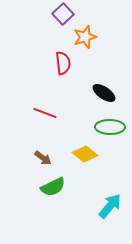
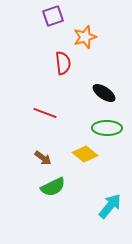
purple square: moved 10 px left, 2 px down; rotated 25 degrees clockwise
green ellipse: moved 3 px left, 1 px down
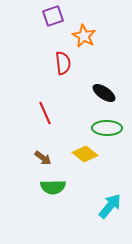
orange star: moved 1 px left, 1 px up; rotated 25 degrees counterclockwise
red line: rotated 45 degrees clockwise
green semicircle: rotated 25 degrees clockwise
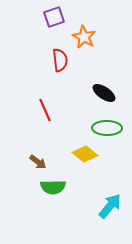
purple square: moved 1 px right, 1 px down
orange star: moved 1 px down
red semicircle: moved 3 px left, 3 px up
red line: moved 3 px up
brown arrow: moved 5 px left, 4 px down
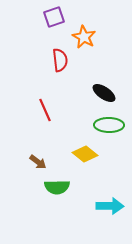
green ellipse: moved 2 px right, 3 px up
green semicircle: moved 4 px right
cyan arrow: rotated 52 degrees clockwise
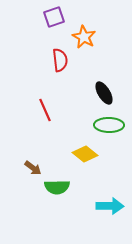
black ellipse: rotated 25 degrees clockwise
brown arrow: moved 5 px left, 6 px down
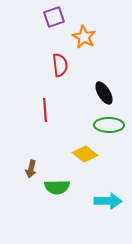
red semicircle: moved 5 px down
red line: rotated 20 degrees clockwise
brown arrow: moved 2 px left, 1 px down; rotated 66 degrees clockwise
cyan arrow: moved 2 px left, 5 px up
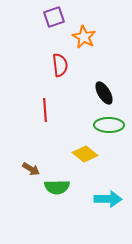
brown arrow: rotated 72 degrees counterclockwise
cyan arrow: moved 2 px up
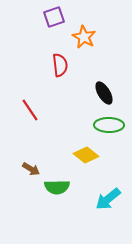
red line: moved 15 px left; rotated 30 degrees counterclockwise
yellow diamond: moved 1 px right, 1 px down
cyan arrow: rotated 140 degrees clockwise
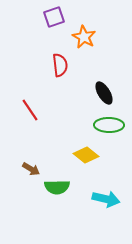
cyan arrow: moved 2 px left; rotated 128 degrees counterclockwise
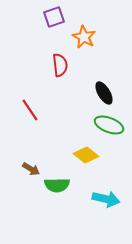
green ellipse: rotated 20 degrees clockwise
green semicircle: moved 2 px up
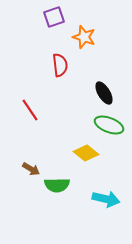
orange star: rotated 10 degrees counterclockwise
yellow diamond: moved 2 px up
